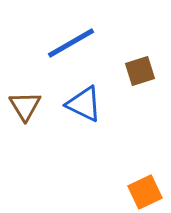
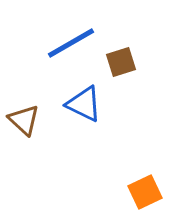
brown square: moved 19 px left, 9 px up
brown triangle: moved 1 px left, 14 px down; rotated 16 degrees counterclockwise
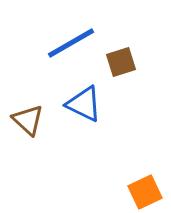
brown triangle: moved 4 px right
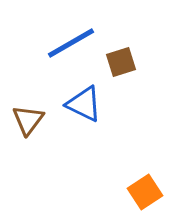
brown triangle: rotated 24 degrees clockwise
orange square: rotated 8 degrees counterclockwise
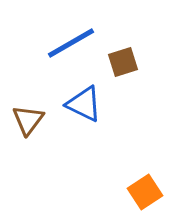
brown square: moved 2 px right
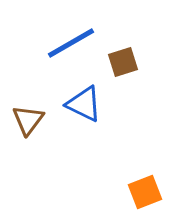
orange square: rotated 12 degrees clockwise
